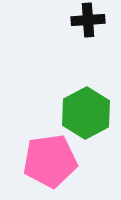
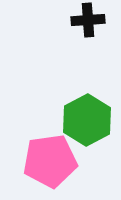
green hexagon: moved 1 px right, 7 px down
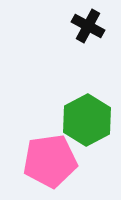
black cross: moved 6 px down; rotated 32 degrees clockwise
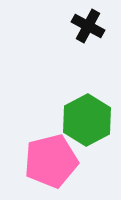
pink pentagon: moved 1 px right; rotated 6 degrees counterclockwise
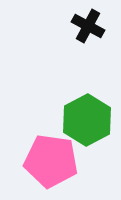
pink pentagon: rotated 22 degrees clockwise
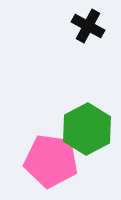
green hexagon: moved 9 px down
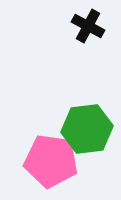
green hexagon: rotated 21 degrees clockwise
